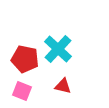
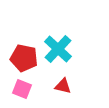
red pentagon: moved 1 px left, 1 px up
pink square: moved 2 px up
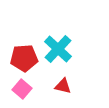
red pentagon: rotated 16 degrees counterclockwise
pink square: rotated 18 degrees clockwise
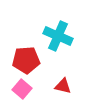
cyan cross: moved 13 px up; rotated 20 degrees counterclockwise
red pentagon: moved 2 px right, 2 px down
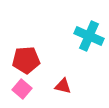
cyan cross: moved 31 px right
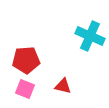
cyan cross: moved 1 px right
pink square: moved 3 px right; rotated 18 degrees counterclockwise
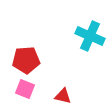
red triangle: moved 10 px down
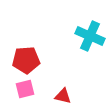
pink square: rotated 36 degrees counterclockwise
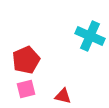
red pentagon: rotated 20 degrees counterclockwise
pink square: moved 1 px right
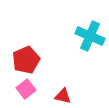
pink square: rotated 24 degrees counterclockwise
